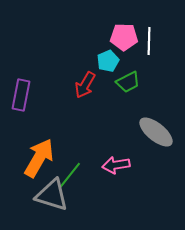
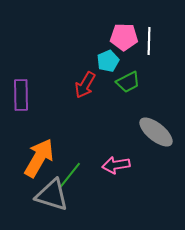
purple rectangle: rotated 12 degrees counterclockwise
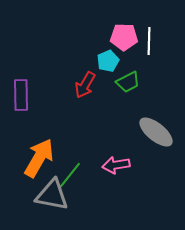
gray triangle: rotated 6 degrees counterclockwise
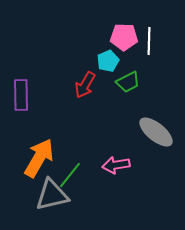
gray triangle: rotated 24 degrees counterclockwise
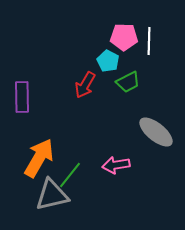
cyan pentagon: rotated 20 degrees counterclockwise
purple rectangle: moved 1 px right, 2 px down
